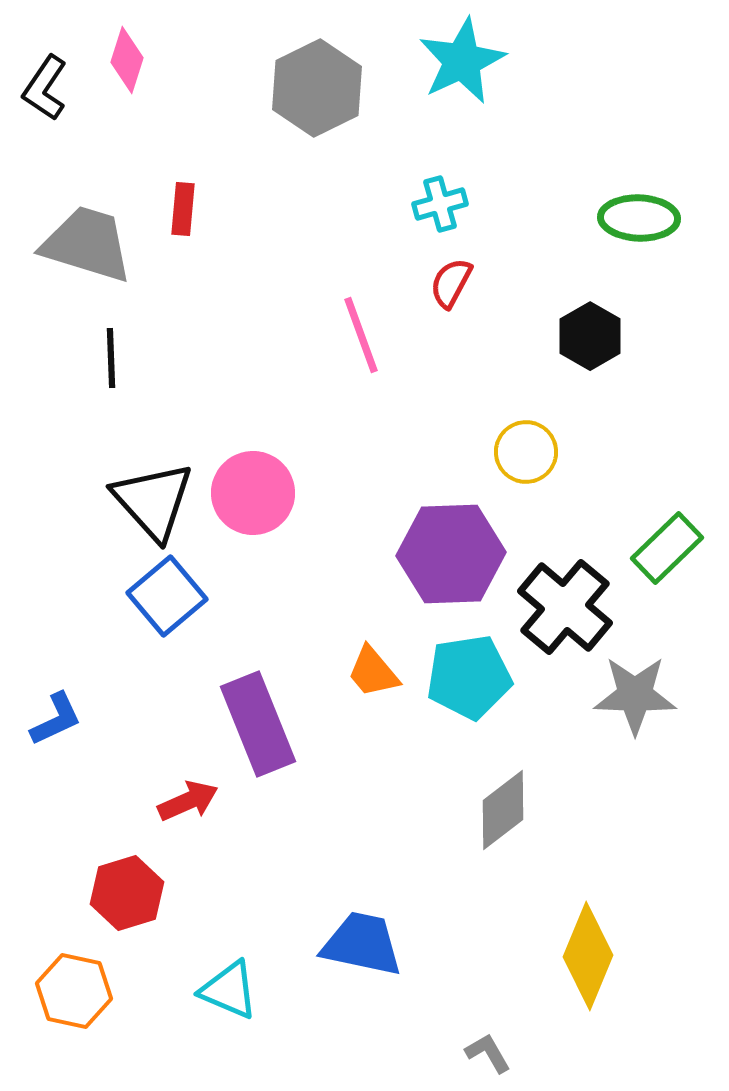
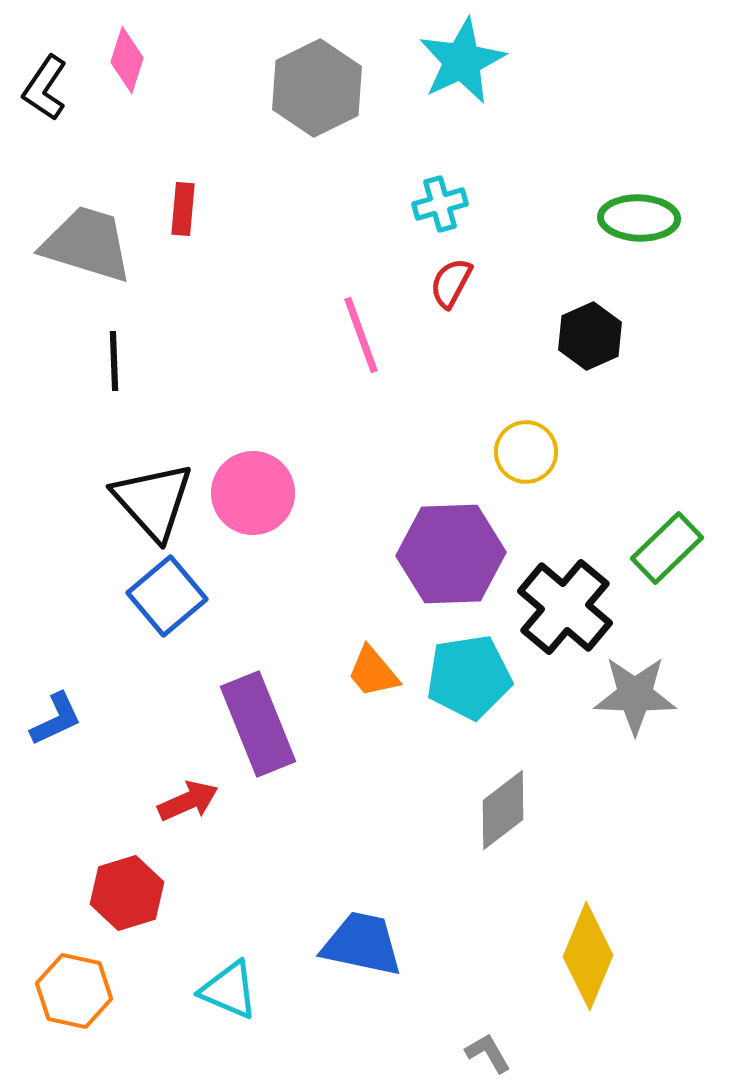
black hexagon: rotated 6 degrees clockwise
black line: moved 3 px right, 3 px down
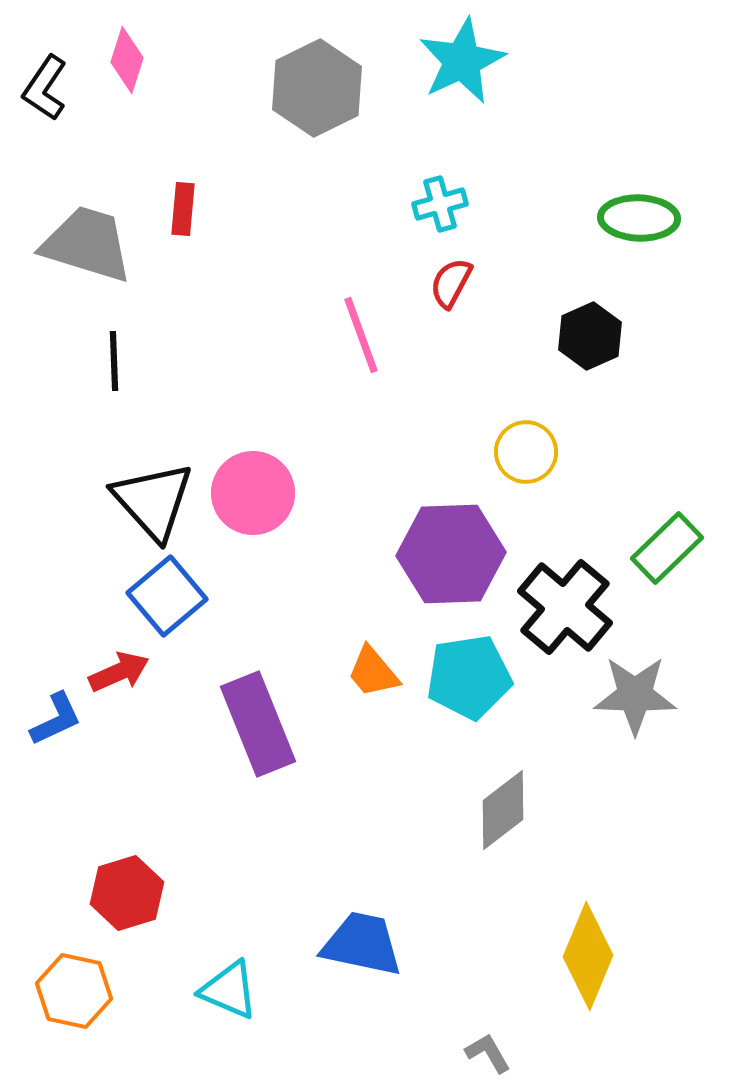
red arrow: moved 69 px left, 129 px up
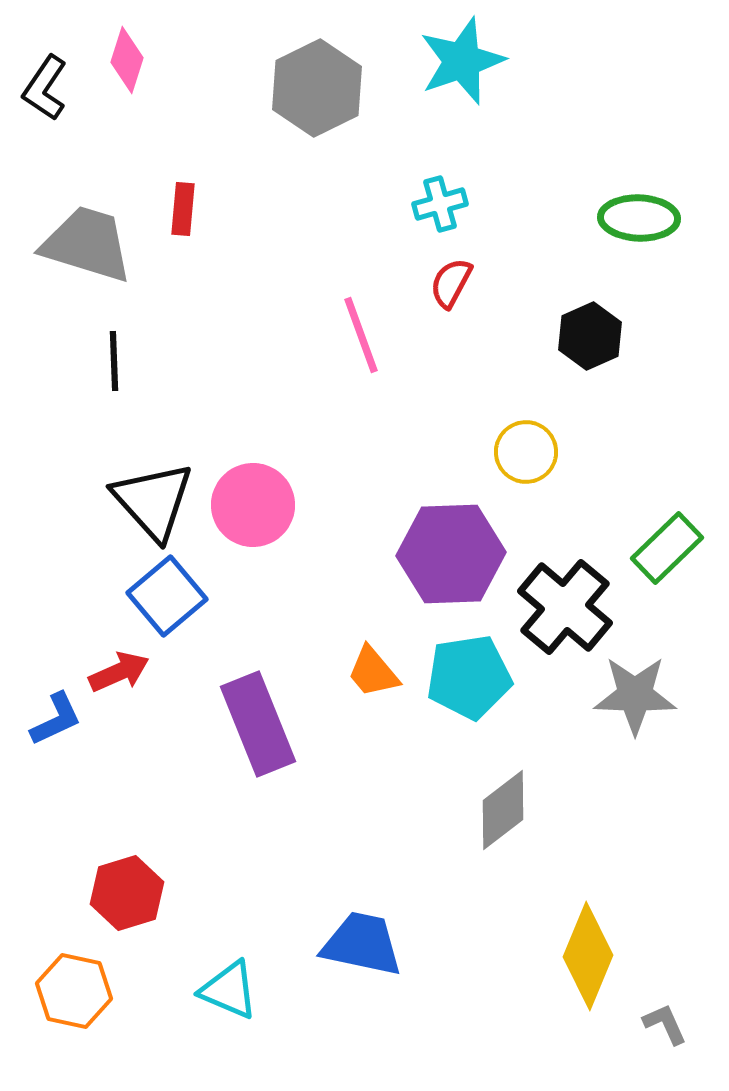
cyan star: rotated 6 degrees clockwise
pink circle: moved 12 px down
gray L-shape: moved 177 px right, 29 px up; rotated 6 degrees clockwise
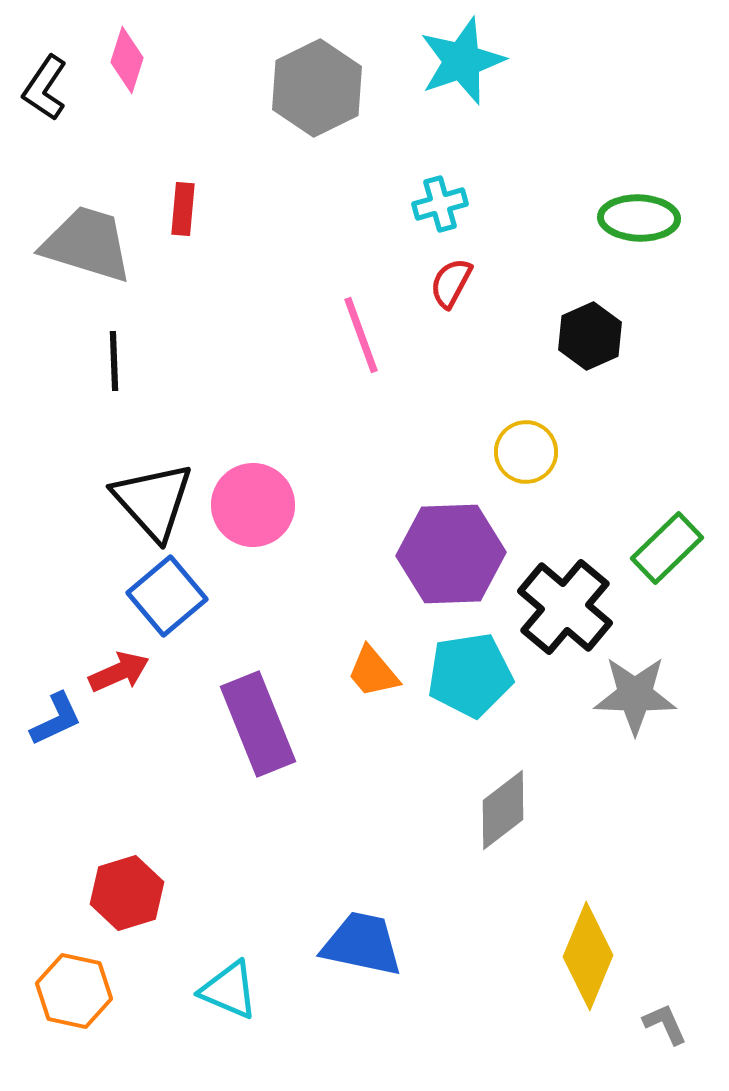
cyan pentagon: moved 1 px right, 2 px up
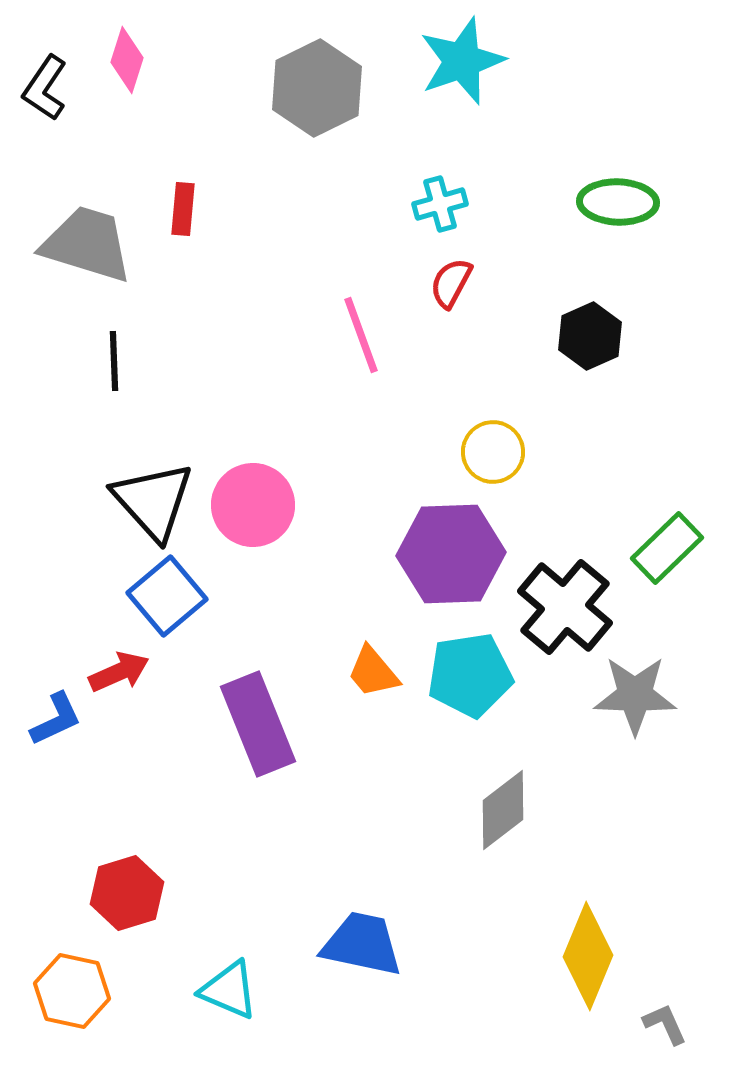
green ellipse: moved 21 px left, 16 px up
yellow circle: moved 33 px left
orange hexagon: moved 2 px left
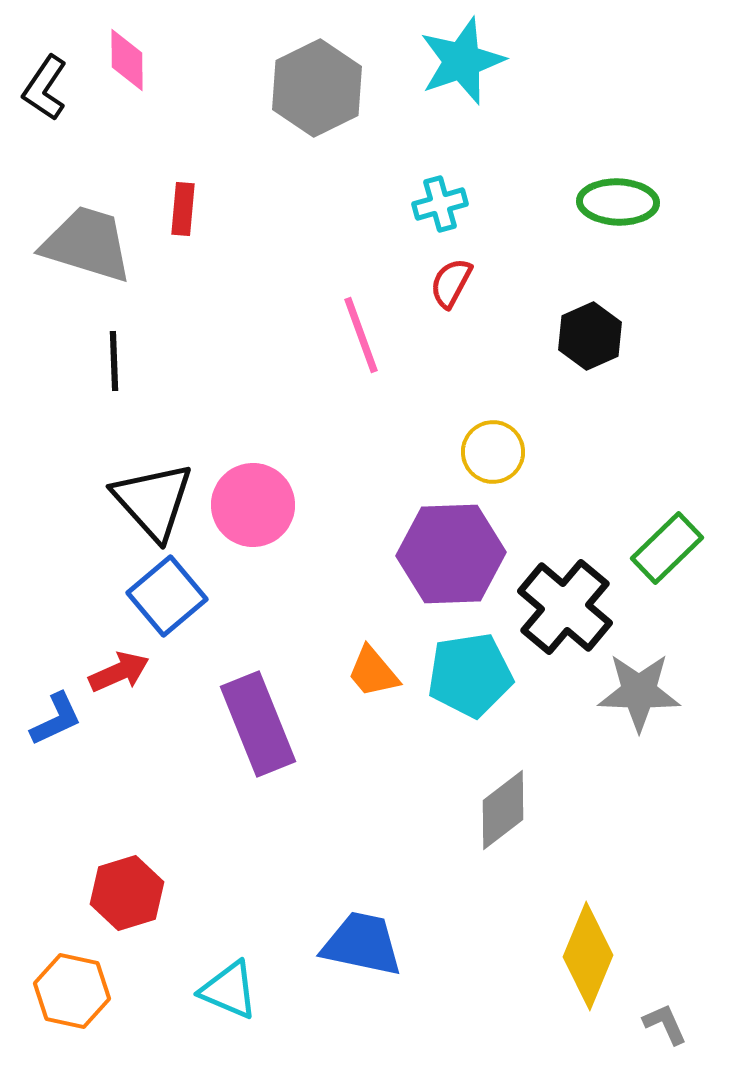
pink diamond: rotated 18 degrees counterclockwise
gray star: moved 4 px right, 3 px up
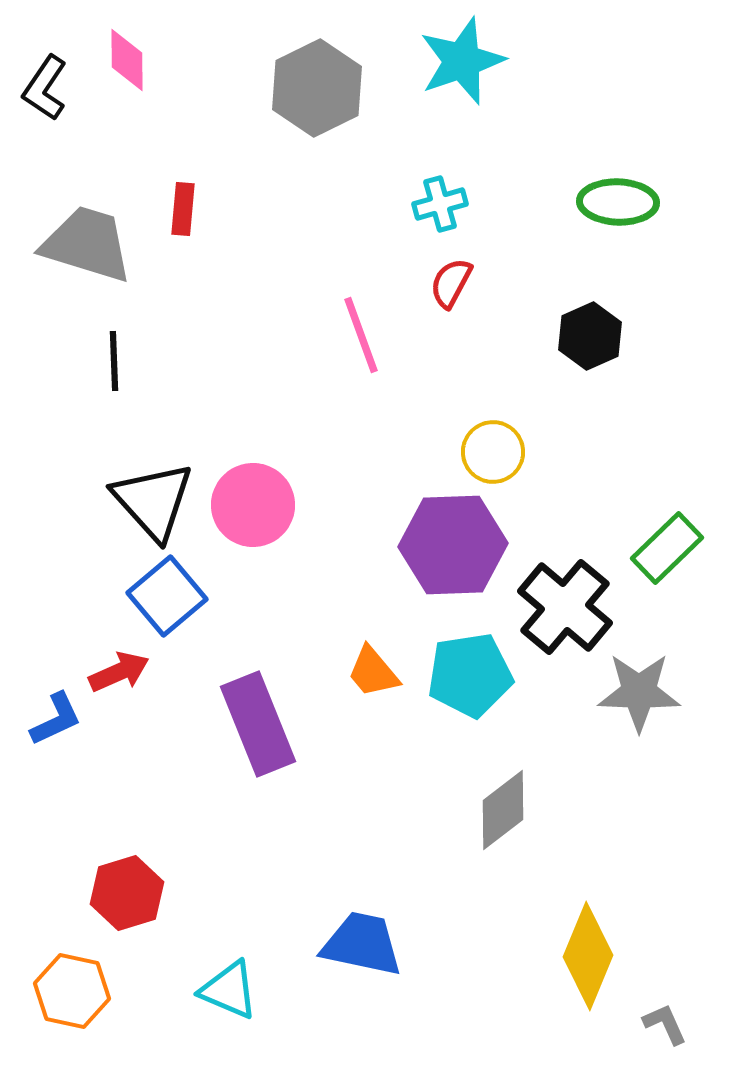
purple hexagon: moved 2 px right, 9 px up
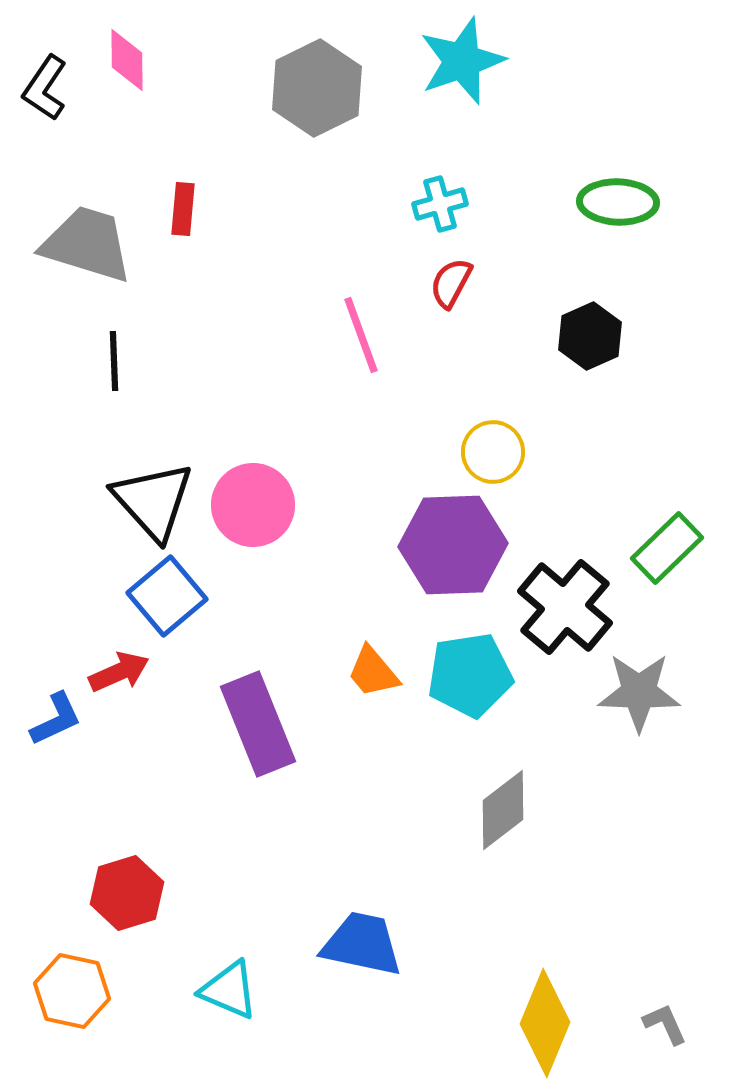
yellow diamond: moved 43 px left, 67 px down
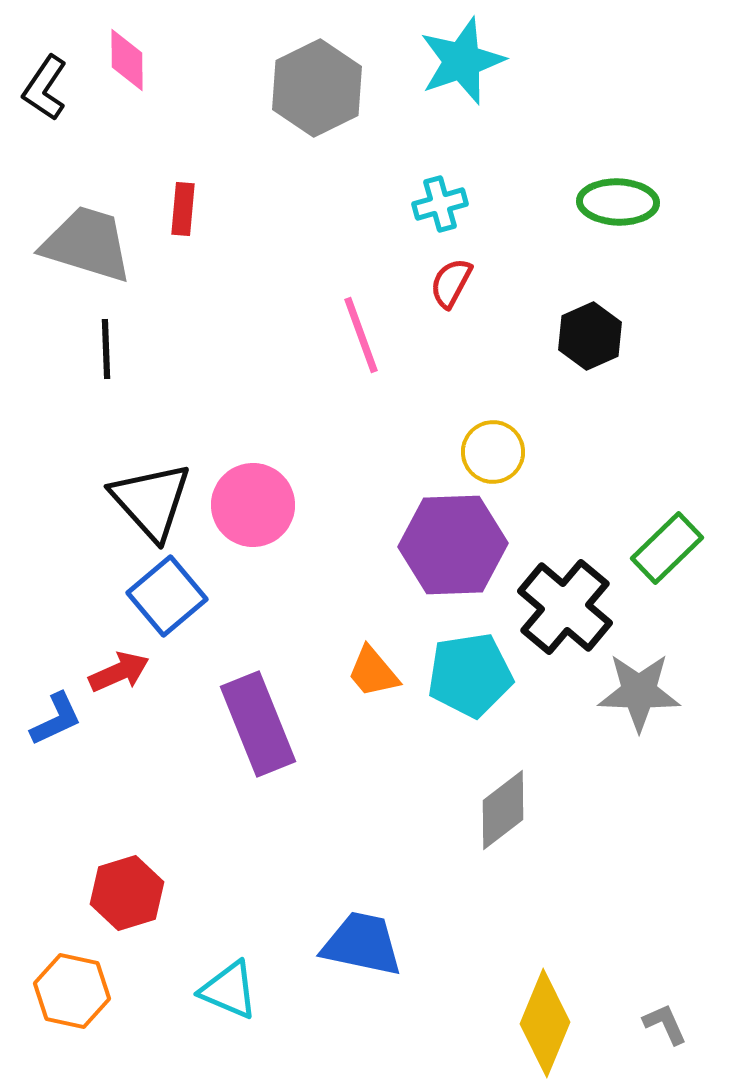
black line: moved 8 px left, 12 px up
black triangle: moved 2 px left
